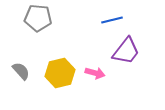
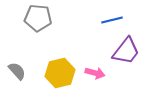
gray semicircle: moved 4 px left
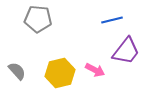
gray pentagon: moved 1 px down
pink arrow: moved 3 px up; rotated 12 degrees clockwise
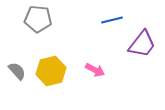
purple trapezoid: moved 16 px right, 7 px up
yellow hexagon: moved 9 px left, 2 px up
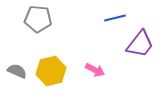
blue line: moved 3 px right, 2 px up
purple trapezoid: moved 2 px left
gray semicircle: rotated 24 degrees counterclockwise
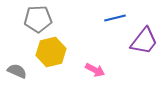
gray pentagon: rotated 8 degrees counterclockwise
purple trapezoid: moved 4 px right, 3 px up
yellow hexagon: moved 19 px up
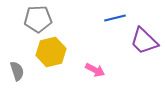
purple trapezoid: rotated 96 degrees clockwise
gray semicircle: rotated 48 degrees clockwise
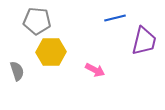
gray pentagon: moved 1 px left, 2 px down; rotated 8 degrees clockwise
purple trapezoid: rotated 120 degrees counterclockwise
yellow hexagon: rotated 12 degrees clockwise
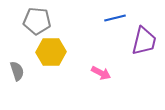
pink arrow: moved 6 px right, 3 px down
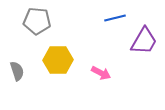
purple trapezoid: rotated 16 degrees clockwise
yellow hexagon: moved 7 px right, 8 px down
